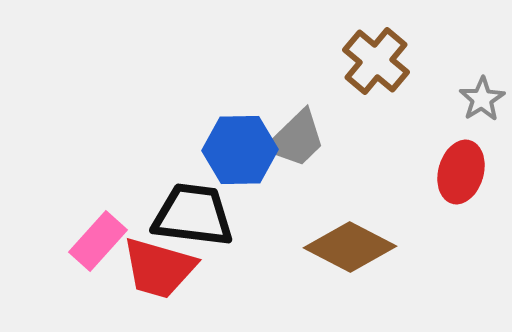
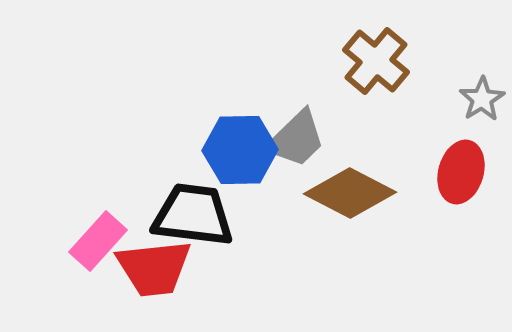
brown diamond: moved 54 px up
red trapezoid: moved 5 px left; rotated 22 degrees counterclockwise
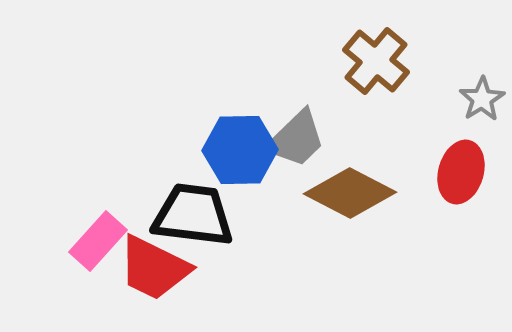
red trapezoid: rotated 32 degrees clockwise
